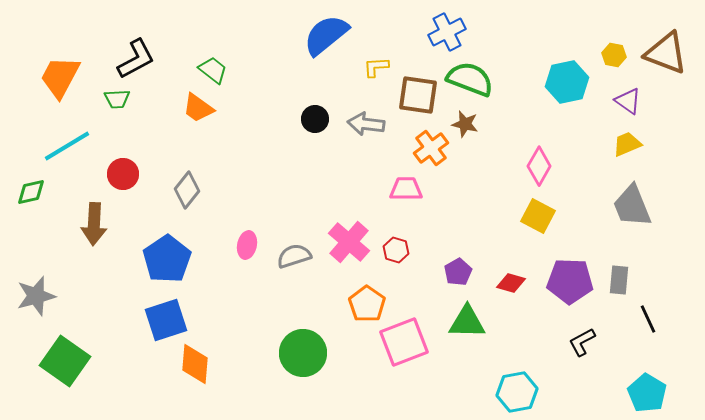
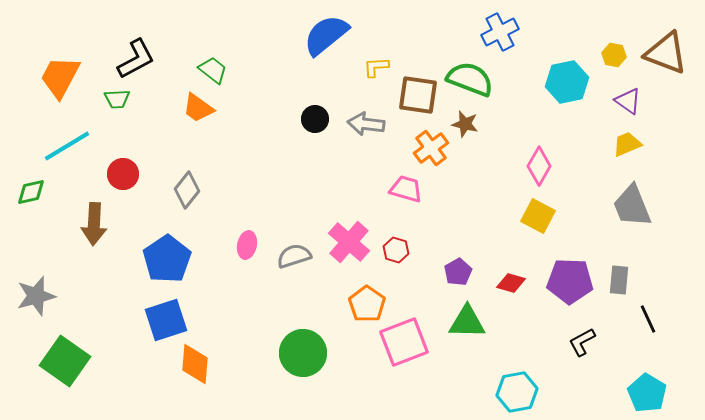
blue cross at (447, 32): moved 53 px right
pink trapezoid at (406, 189): rotated 16 degrees clockwise
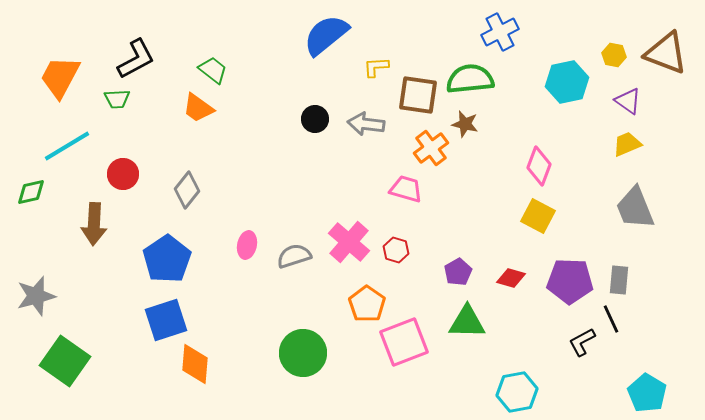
green semicircle at (470, 79): rotated 27 degrees counterclockwise
pink diamond at (539, 166): rotated 9 degrees counterclockwise
gray trapezoid at (632, 206): moved 3 px right, 2 px down
red diamond at (511, 283): moved 5 px up
black line at (648, 319): moved 37 px left
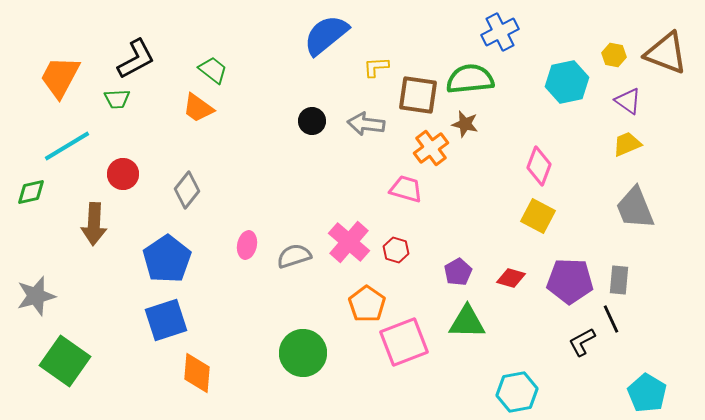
black circle at (315, 119): moved 3 px left, 2 px down
orange diamond at (195, 364): moved 2 px right, 9 px down
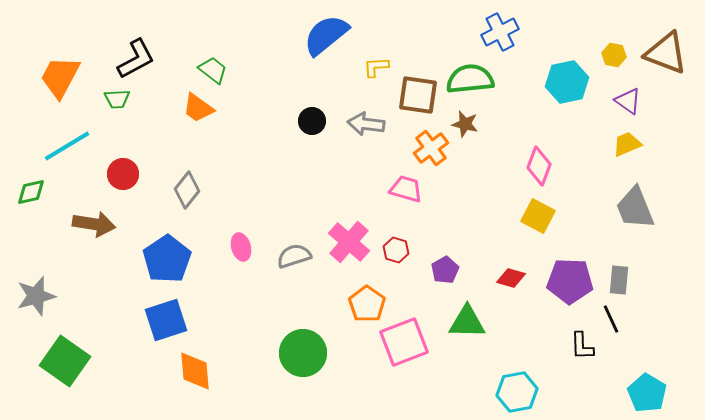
brown arrow at (94, 224): rotated 84 degrees counterclockwise
pink ellipse at (247, 245): moved 6 px left, 2 px down; rotated 28 degrees counterclockwise
purple pentagon at (458, 272): moved 13 px left, 2 px up
black L-shape at (582, 342): moved 4 px down; rotated 64 degrees counterclockwise
orange diamond at (197, 373): moved 2 px left, 2 px up; rotated 9 degrees counterclockwise
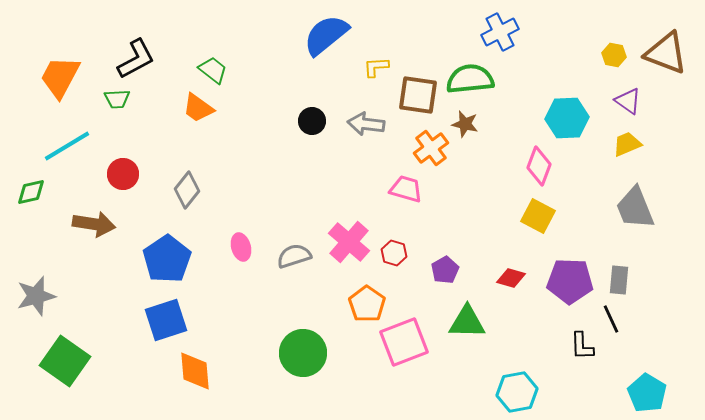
cyan hexagon at (567, 82): moved 36 px down; rotated 9 degrees clockwise
red hexagon at (396, 250): moved 2 px left, 3 px down
